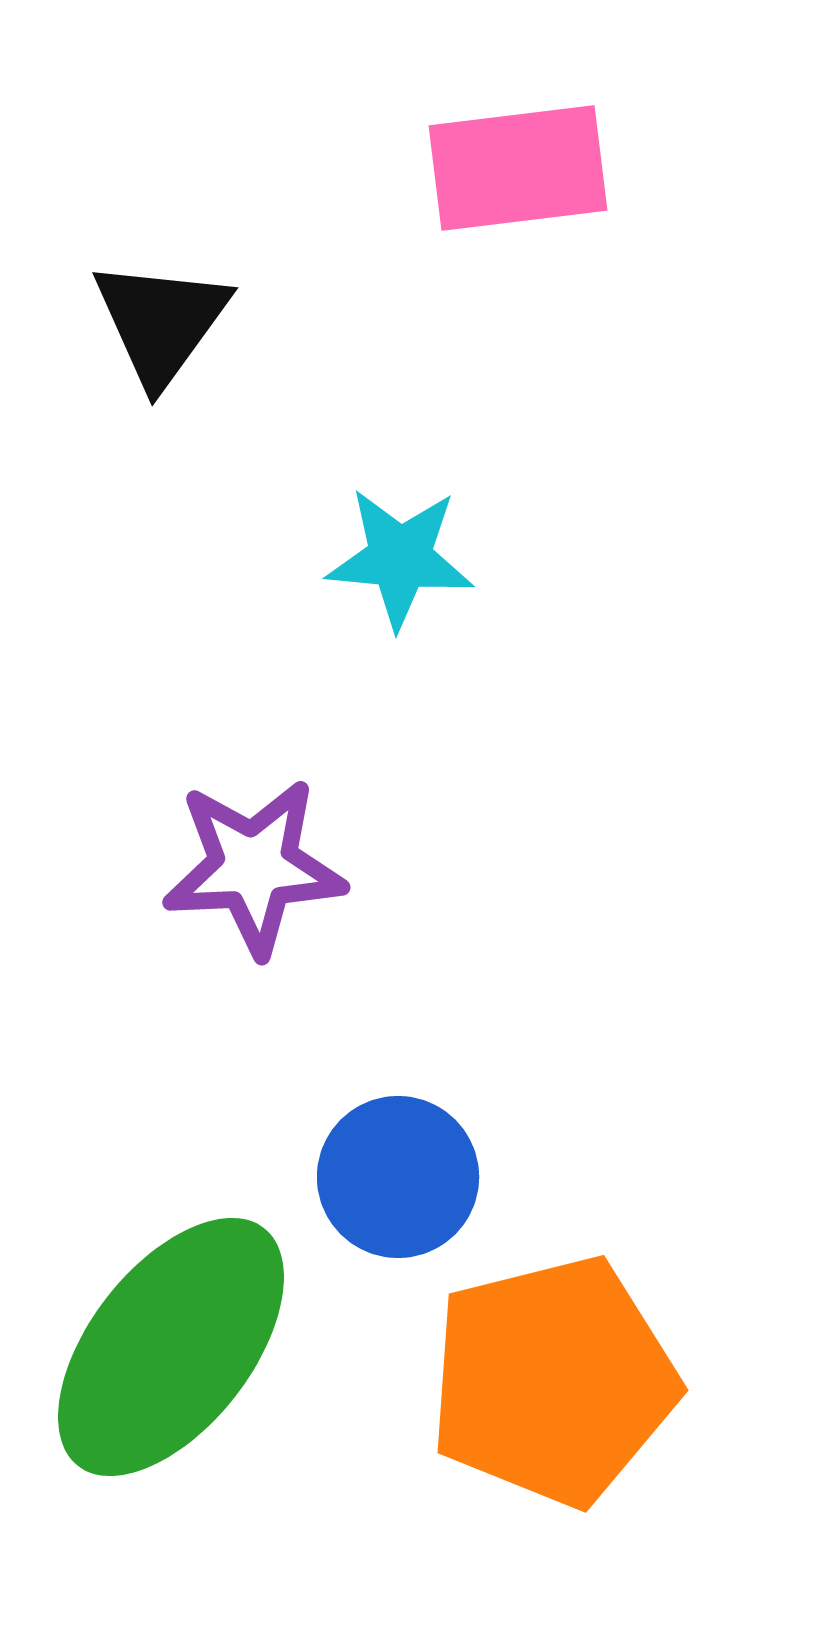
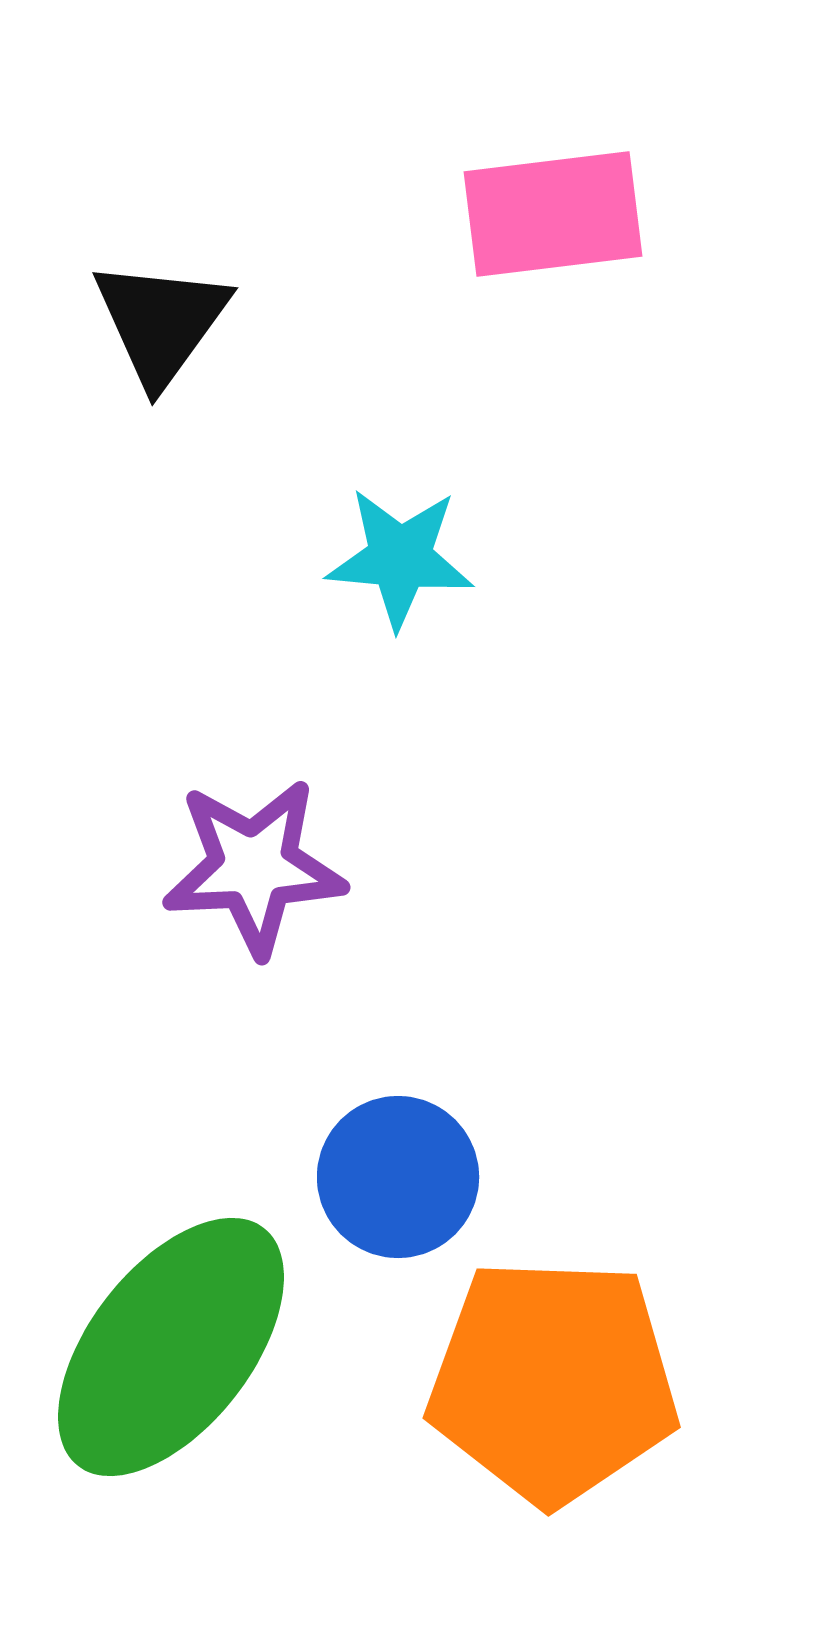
pink rectangle: moved 35 px right, 46 px down
orange pentagon: rotated 16 degrees clockwise
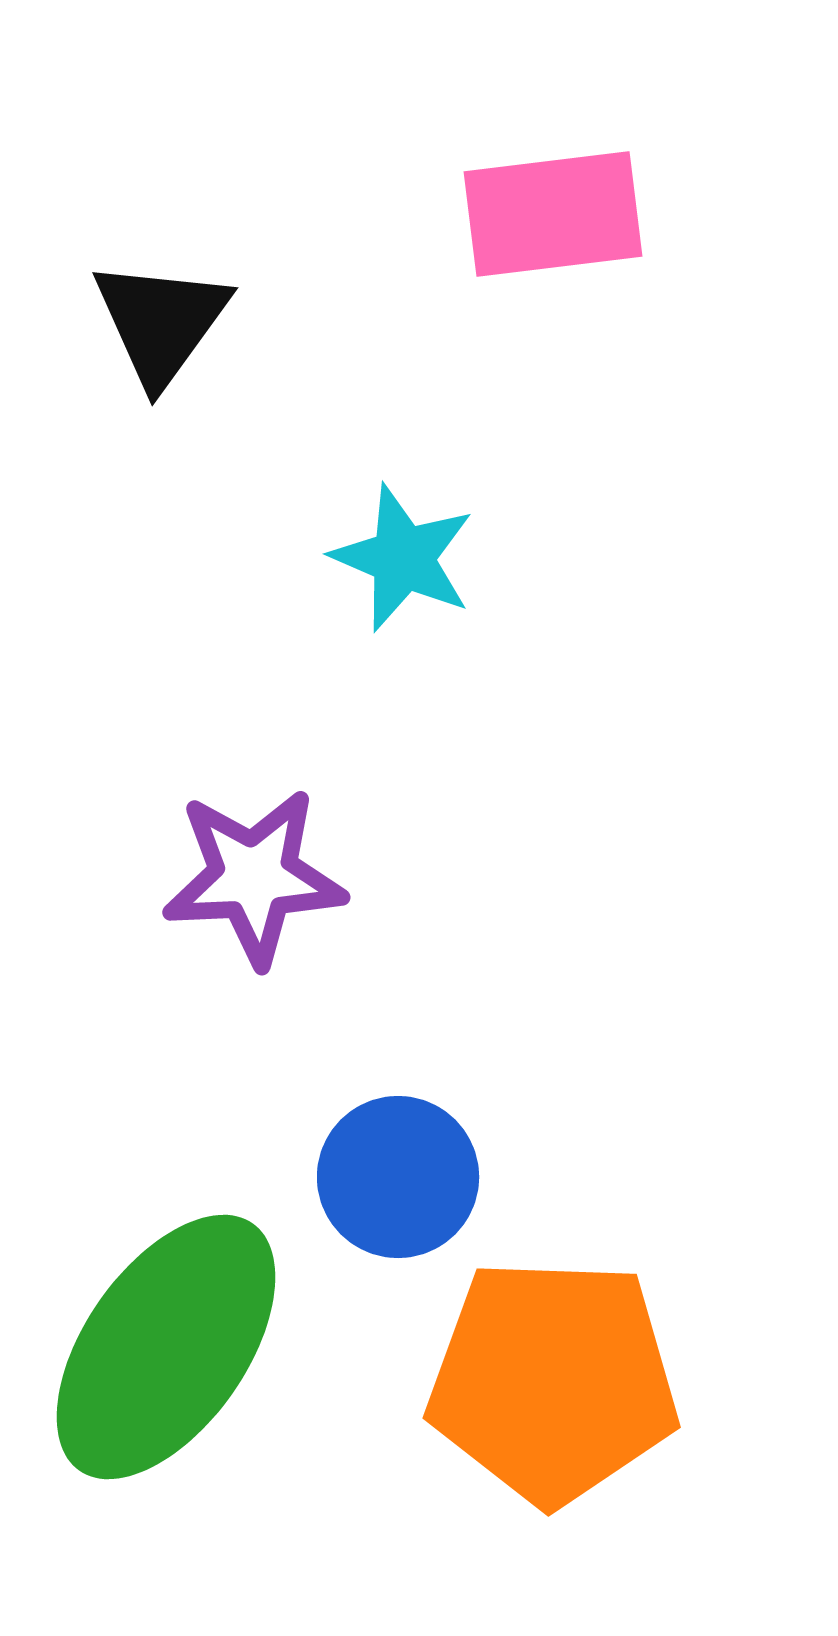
cyan star: moved 3 px right; rotated 18 degrees clockwise
purple star: moved 10 px down
green ellipse: moved 5 px left; rotated 3 degrees counterclockwise
